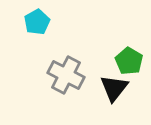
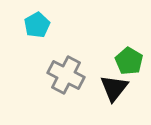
cyan pentagon: moved 3 px down
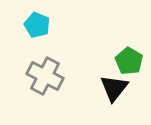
cyan pentagon: rotated 20 degrees counterclockwise
gray cross: moved 21 px left, 1 px down
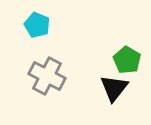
green pentagon: moved 2 px left, 1 px up
gray cross: moved 2 px right
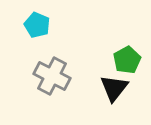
green pentagon: rotated 12 degrees clockwise
gray cross: moved 5 px right
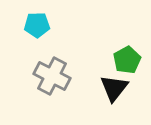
cyan pentagon: rotated 25 degrees counterclockwise
